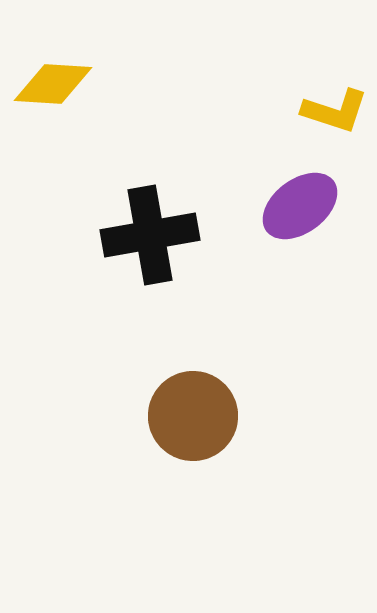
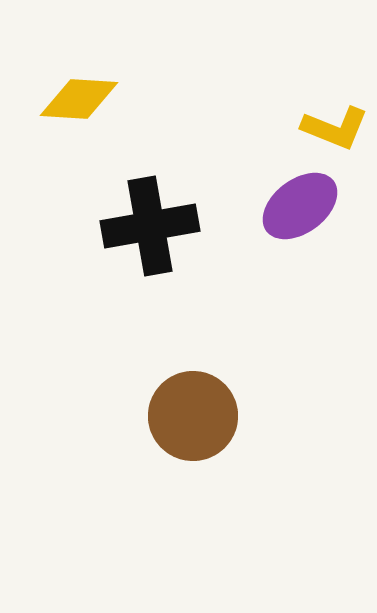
yellow diamond: moved 26 px right, 15 px down
yellow L-shape: moved 17 px down; rotated 4 degrees clockwise
black cross: moved 9 px up
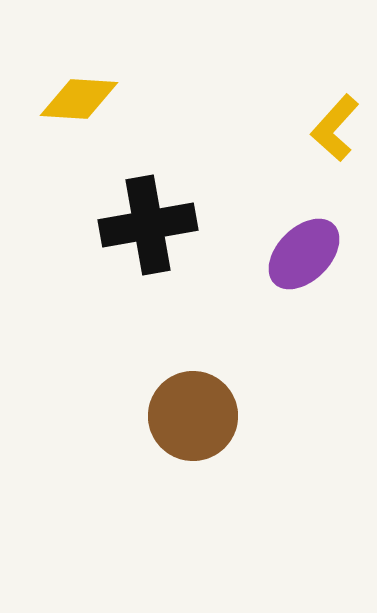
yellow L-shape: rotated 110 degrees clockwise
purple ellipse: moved 4 px right, 48 px down; rotated 8 degrees counterclockwise
black cross: moved 2 px left, 1 px up
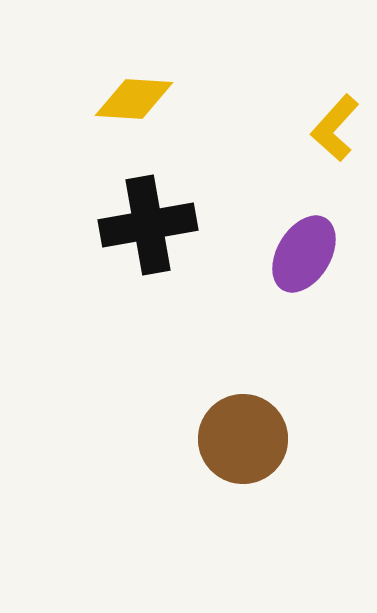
yellow diamond: moved 55 px right
purple ellipse: rotated 14 degrees counterclockwise
brown circle: moved 50 px right, 23 px down
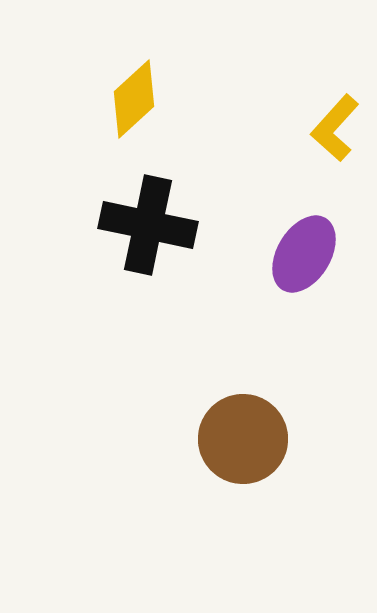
yellow diamond: rotated 46 degrees counterclockwise
black cross: rotated 22 degrees clockwise
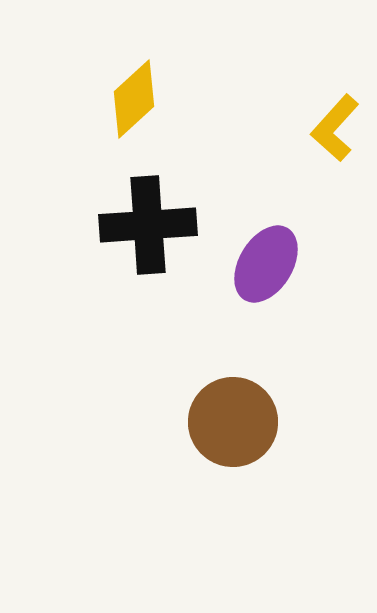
black cross: rotated 16 degrees counterclockwise
purple ellipse: moved 38 px left, 10 px down
brown circle: moved 10 px left, 17 px up
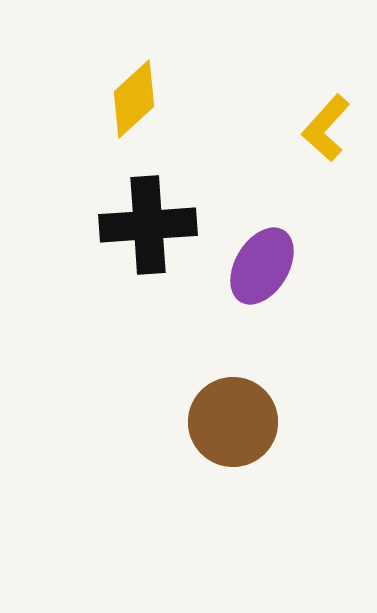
yellow L-shape: moved 9 px left
purple ellipse: moved 4 px left, 2 px down
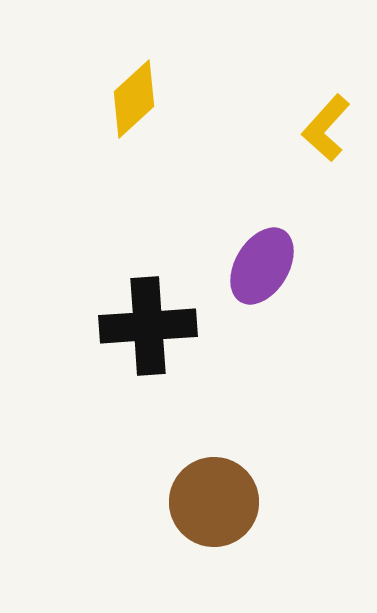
black cross: moved 101 px down
brown circle: moved 19 px left, 80 px down
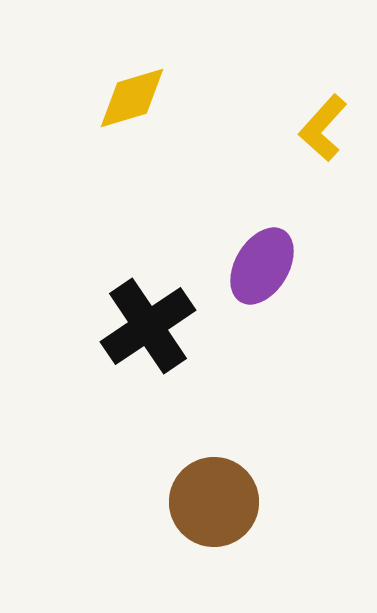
yellow diamond: moved 2 px left, 1 px up; rotated 26 degrees clockwise
yellow L-shape: moved 3 px left
black cross: rotated 30 degrees counterclockwise
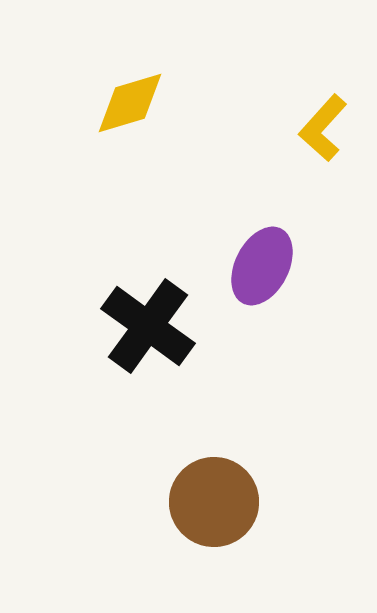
yellow diamond: moved 2 px left, 5 px down
purple ellipse: rotated 4 degrees counterclockwise
black cross: rotated 20 degrees counterclockwise
